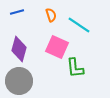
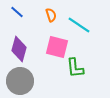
blue line: rotated 56 degrees clockwise
pink square: rotated 10 degrees counterclockwise
gray circle: moved 1 px right
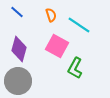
pink square: moved 1 px up; rotated 15 degrees clockwise
green L-shape: rotated 35 degrees clockwise
gray circle: moved 2 px left
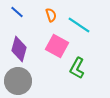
green L-shape: moved 2 px right
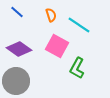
purple diamond: rotated 70 degrees counterclockwise
gray circle: moved 2 px left
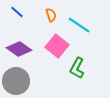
pink square: rotated 10 degrees clockwise
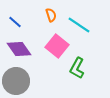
blue line: moved 2 px left, 10 px down
purple diamond: rotated 20 degrees clockwise
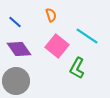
cyan line: moved 8 px right, 11 px down
